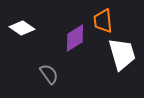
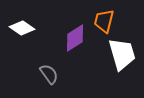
orange trapezoid: moved 1 px right; rotated 20 degrees clockwise
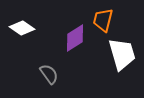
orange trapezoid: moved 1 px left, 1 px up
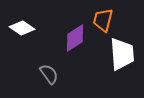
white trapezoid: rotated 12 degrees clockwise
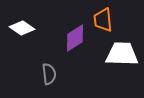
orange trapezoid: rotated 20 degrees counterclockwise
white trapezoid: rotated 84 degrees counterclockwise
gray semicircle: rotated 30 degrees clockwise
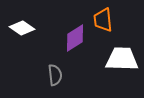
white trapezoid: moved 5 px down
gray semicircle: moved 6 px right, 1 px down
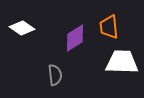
orange trapezoid: moved 6 px right, 7 px down
white trapezoid: moved 3 px down
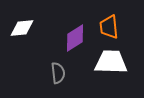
white diamond: rotated 40 degrees counterclockwise
white trapezoid: moved 11 px left
gray semicircle: moved 3 px right, 2 px up
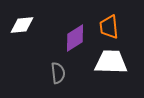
white diamond: moved 3 px up
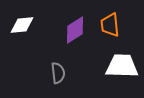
orange trapezoid: moved 1 px right, 2 px up
purple diamond: moved 8 px up
white trapezoid: moved 11 px right, 4 px down
